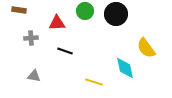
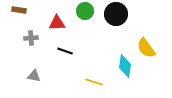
cyan diamond: moved 2 px up; rotated 20 degrees clockwise
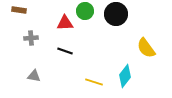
red triangle: moved 8 px right
cyan diamond: moved 10 px down; rotated 30 degrees clockwise
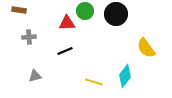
red triangle: moved 2 px right
gray cross: moved 2 px left, 1 px up
black line: rotated 42 degrees counterclockwise
gray triangle: moved 1 px right; rotated 24 degrees counterclockwise
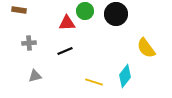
gray cross: moved 6 px down
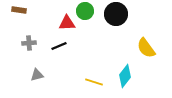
black line: moved 6 px left, 5 px up
gray triangle: moved 2 px right, 1 px up
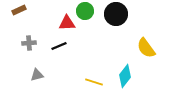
brown rectangle: rotated 32 degrees counterclockwise
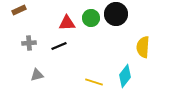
green circle: moved 6 px right, 7 px down
yellow semicircle: moved 3 px left, 1 px up; rotated 40 degrees clockwise
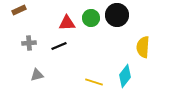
black circle: moved 1 px right, 1 px down
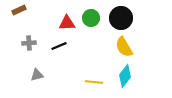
black circle: moved 4 px right, 3 px down
yellow semicircle: moved 19 px left; rotated 35 degrees counterclockwise
yellow line: rotated 12 degrees counterclockwise
